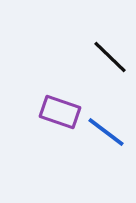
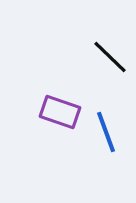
blue line: rotated 33 degrees clockwise
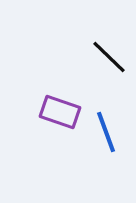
black line: moved 1 px left
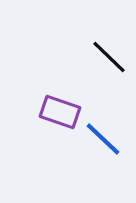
blue line: moved 3 px left, 7 px down; rotated 27 degrees counterclockwise
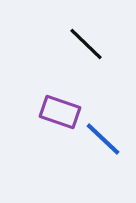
black line: moved 23 px left, 13 px up
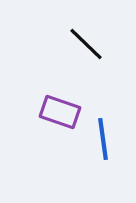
blue line: rotated 39 degrees clockwise
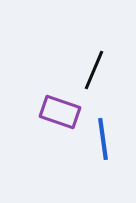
black line: moved 8 px right, 26 px down; rotated 69 degrees clockwise
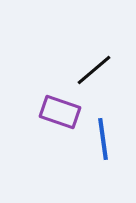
black line: rotated 27 degrees clockwise
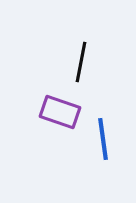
black line: moved 13 px left, 8 px up; rotated 39 degrees counterclockwise
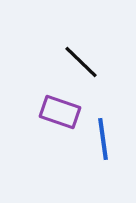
black line: rotated 57 degrees counterclockwise
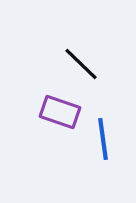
black line: moved 2 px down
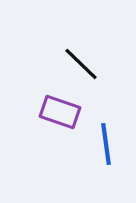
blue line: moved 3 px right, 5 px down
